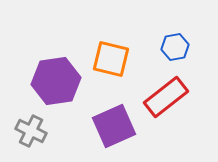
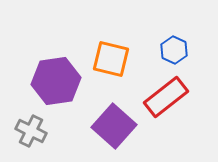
blue hexagon: moved 1 px left, 3 px down; rotated 24 degrees counterclockwise
purple square: rotated 24 degrees counterclockwise
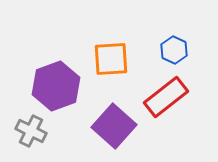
orange square: rotated 18 degrees counterclockwise
purple hexagon: moved 5 px down; rotated 12 degrees counterclockwise
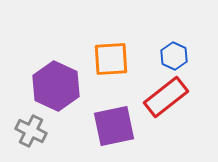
blue hexagon: moved 6 px down
purple hexagon: rotated 15 degrees counterclockwise
purple square: rotated 36 degrees clockwise
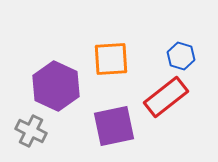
blue hexagon: moved 7 px right; rotated 8 degrees counterclockwise
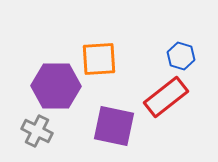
orange square: moved 12 px left
purple hexagon: rotated 24 degrees counterclockwise
purple square: rotated 24 degrees clockwise
gray cross: moved 6 px right
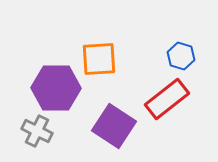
purple hexagon: moved 2 px down
red rectangle: moved 1 px right, 2 px down
purple square: rotated 21 degrees clockwise
